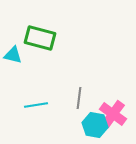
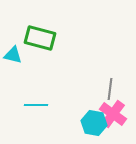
gray line: moved 31 px right, 9 px up
cyan line: rotated 10 degrees clockwise
cyan hexagon: moved 1 px left, 2 px up
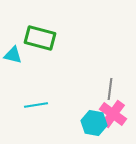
cyan line: rotated 10 degrees counterclockwise
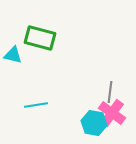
gray line: moved 3 px down
pink cross: moved 1 px left, 1 px up
